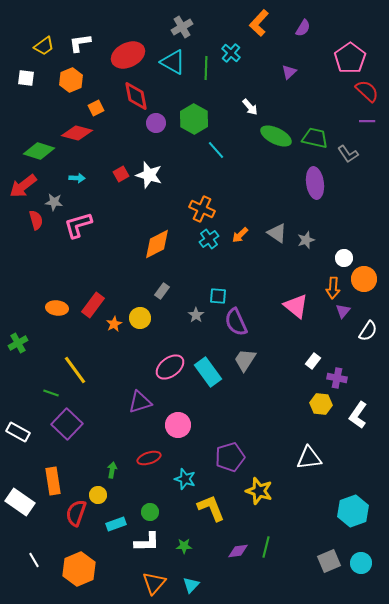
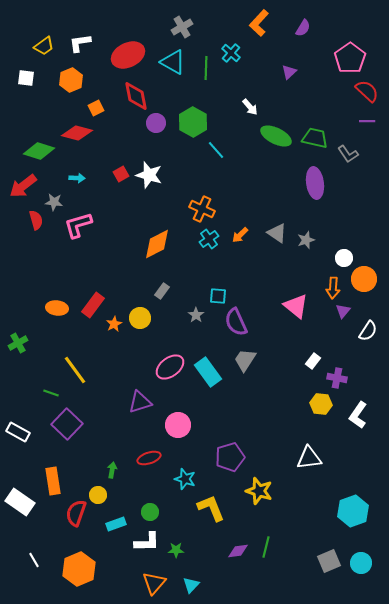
green hexagon at (194, 119): moved 1 px left, 3 px down
green star at (184, 546): moved 8 px left, 4 px down
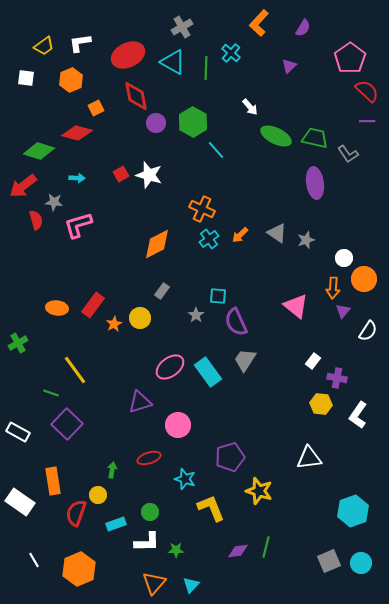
purple triangle at (289, 72): moved 6 px up
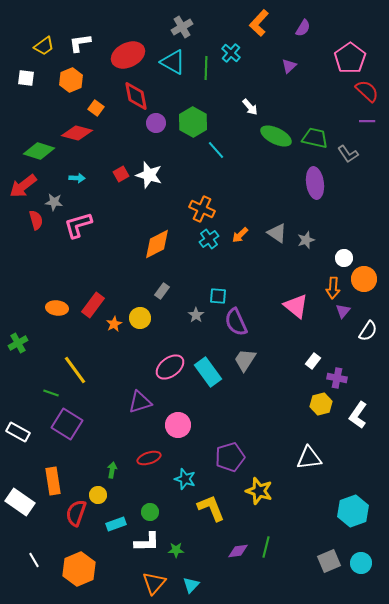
orange square at (96, 108): rotated 28 degrees counterclockwise
yellow hexagon at (321, 404): rotated 20 degrees counterclockwise
purple square at (67, 424): rotated 12 degrees counterclockwise
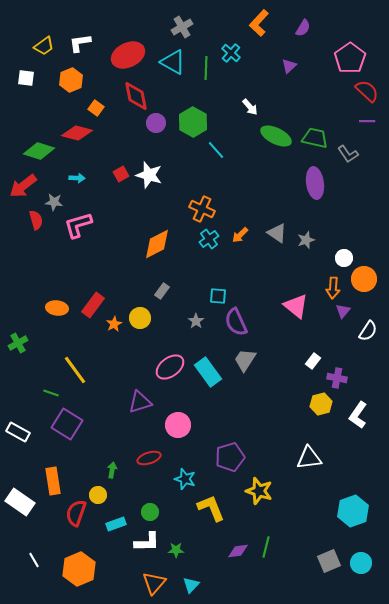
gray star at (196, 315): moved 6 px down
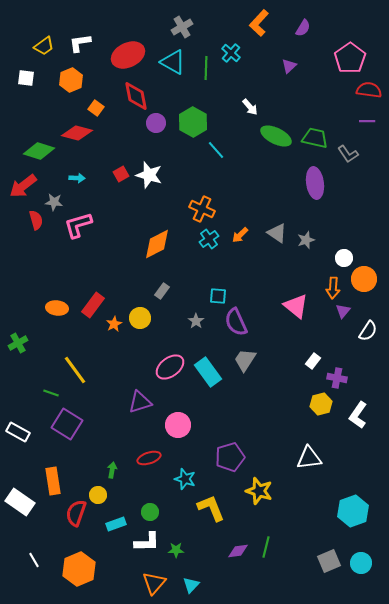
red semicircle at (367, 91): moved 2 px right, 1 px up; rotated 35 degrees counterclockwise
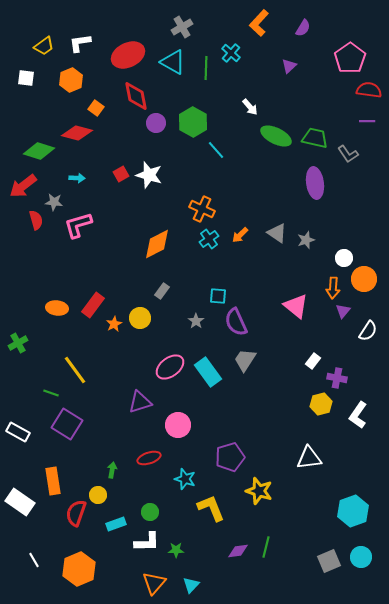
cyan circle at (361, 563): moved 6 px up
